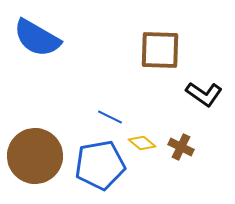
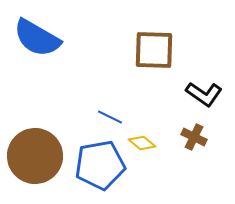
brown square: moved 6 px left
brown cross: moved 13 px right, 10 px up
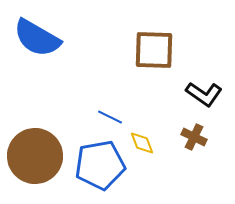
yellow diamond: rotated 28 degrees clockwise
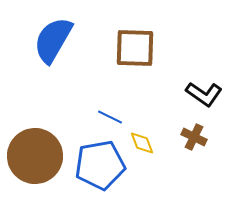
blue semicircle: moved 16 px right, 2 px down; rotated 90 degrees clockwise
brown square: moved 19 px left, 2 px up
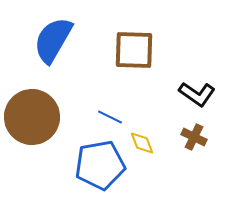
brown square: moved 1 px left, 2 px down
black L-shape: moved 7 px left
brown circle: moved 3 px left, 39 px up
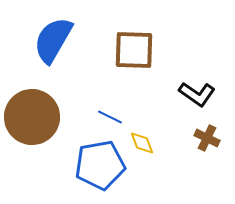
brown cross: moved 13 px right, 1 px down
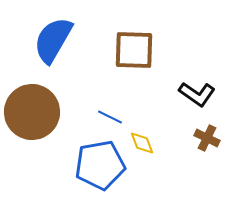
brown circle: moved 5 px up
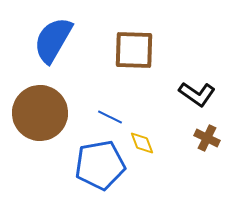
brown circle: moved 8 px right, 1 px down
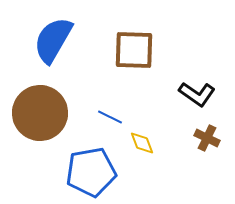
blue pentagon: moved 9 px left, 7 px down
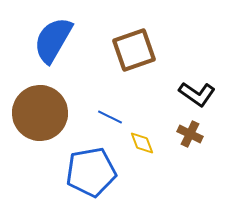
brown square: rotated 21 degrees counterclockwise
brown cross: moved 17 px left, 4 px up
